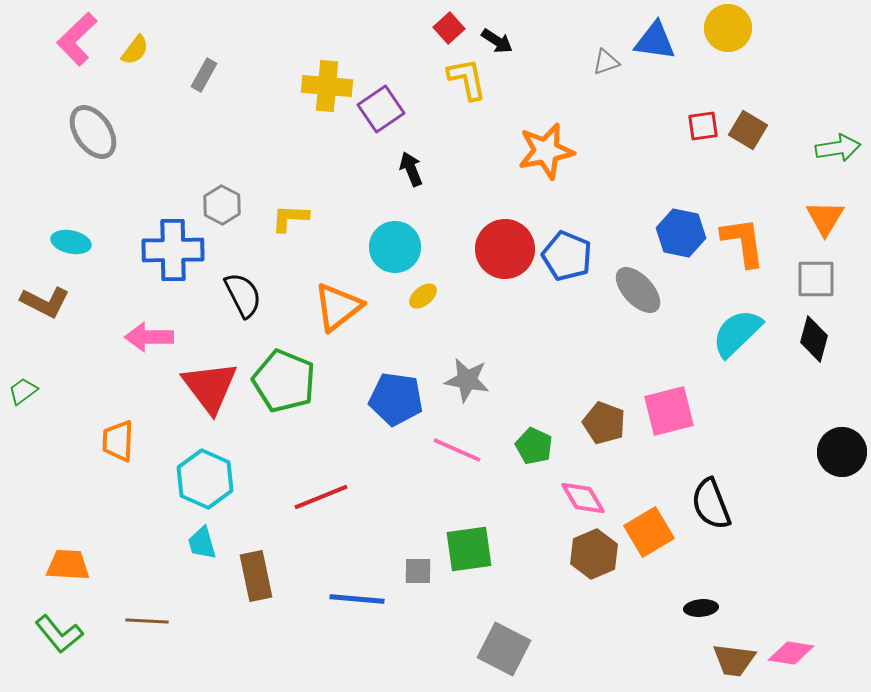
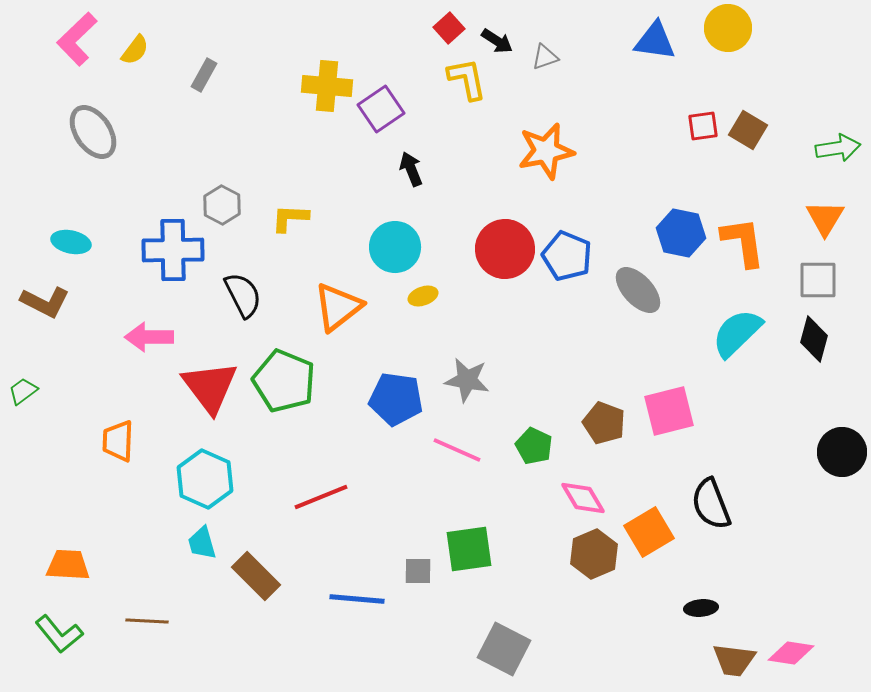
gray triangle at (606, 62): moved 61 px left, 5 px up
gray square at (816, 279): moved 2 px right, 1 px down
yellow ellipse at (423, 296): rotated 20 degrees clockwise
brown rectangle at (256, 576): rotated 33 degrees counterclockwise
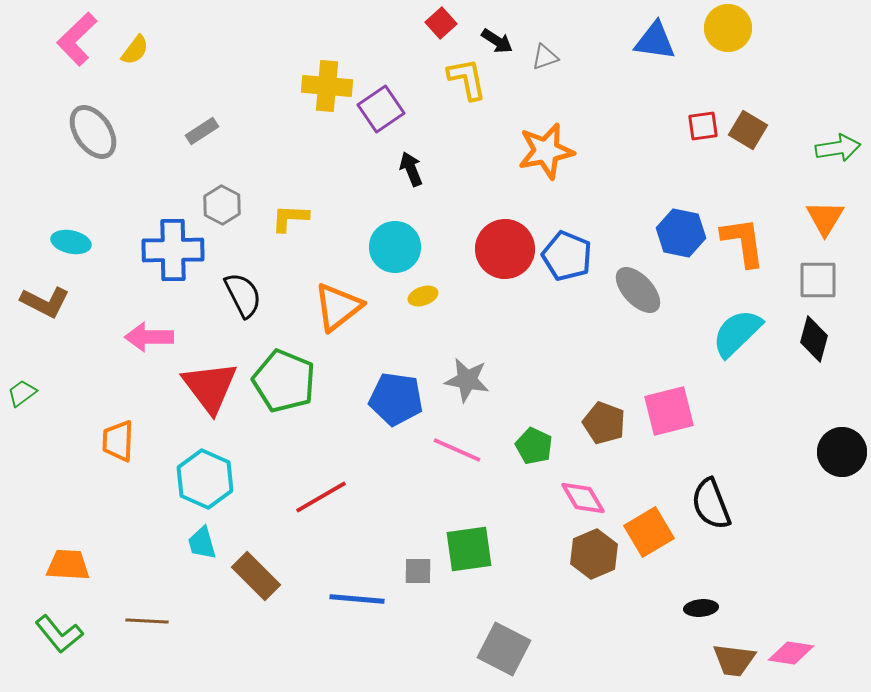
red square at (449, 28): moved 8 px left, 5 px up
gray rectangle at (204, 75): moved 2 px left, 56 px down; rotated 28 degrees clockwise
green trapezoid at (23, 391): moved 1 px left, 2 px down
red line at (321, 497): rotated 8 degrees counterclockwise
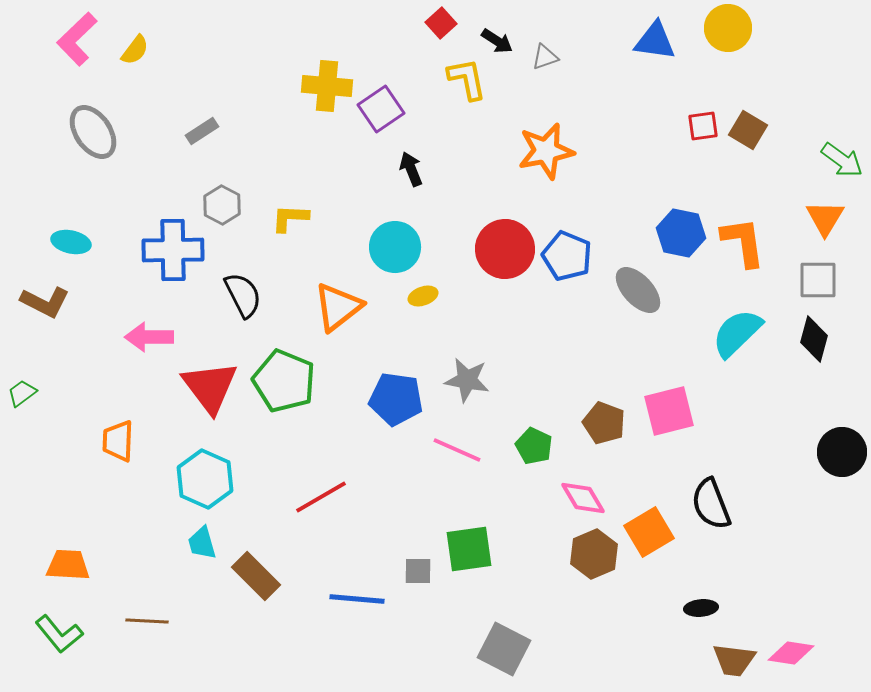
green arrow at (838, 148): moved 4 px right, 12 px down; rotated 45 degrees clockwise
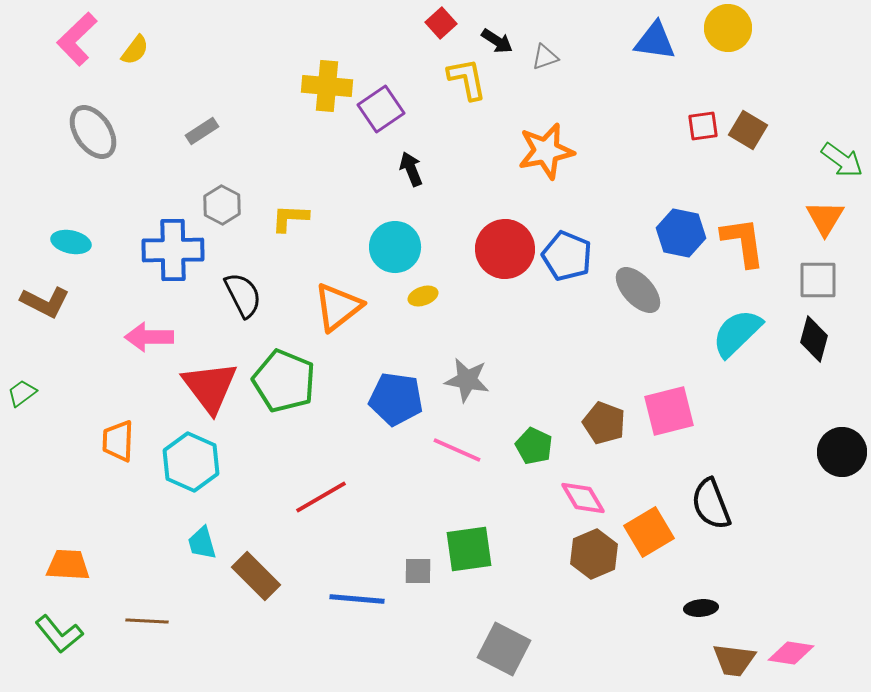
cyan hexagon at (205, 479): moved 14 px left, 17 px up
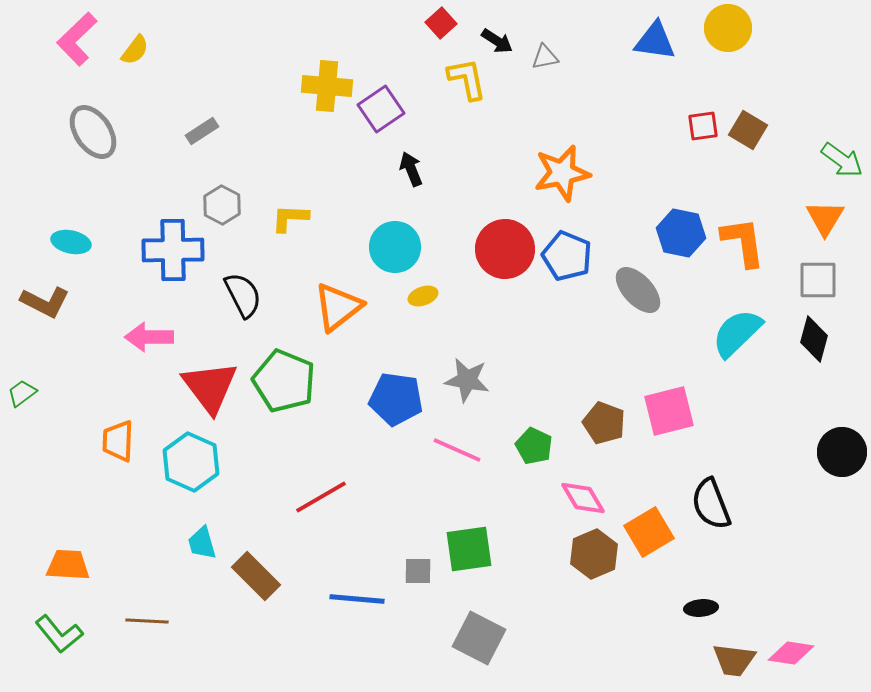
gray triangle at (545, 57): rotated 8 degrees clockwise
orange star at (546, 151): moved 16 px right, 22 px down
gray square at (504, 649): moved 25 px left, 11 px up
